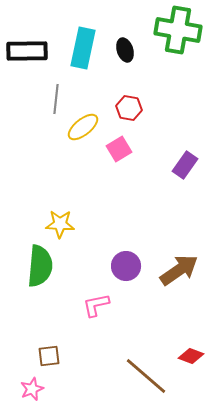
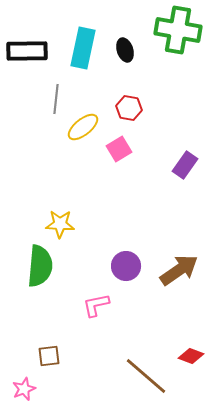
pink star: moved 8 px left
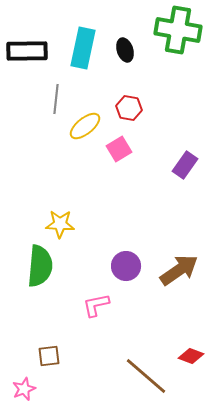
yellow ellipse: moved 2 px right, 1 px up
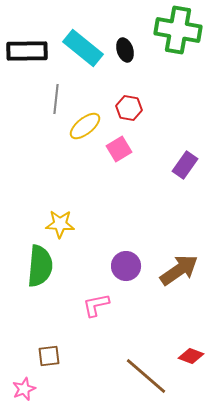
cyan rectangle: rotated 63 degrees counterclockwise
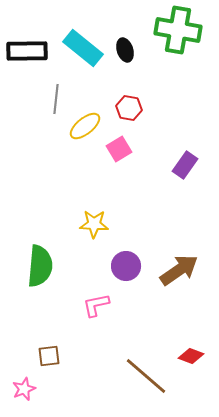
yellow star: moved 34 px right
